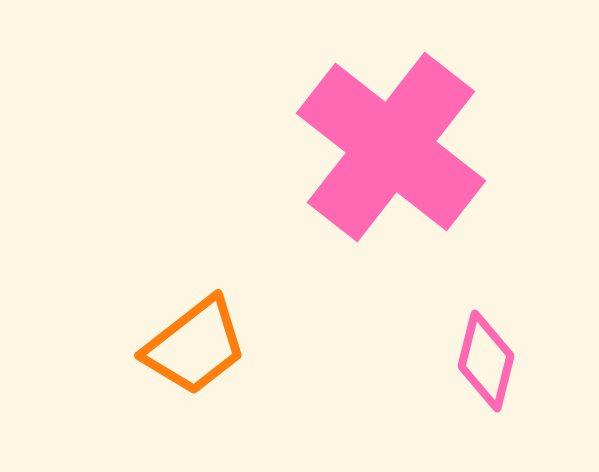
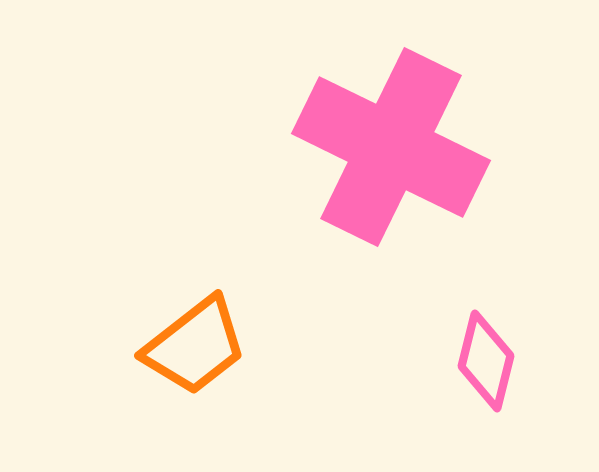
pink cross: rotated 12 degrees counterclockwise
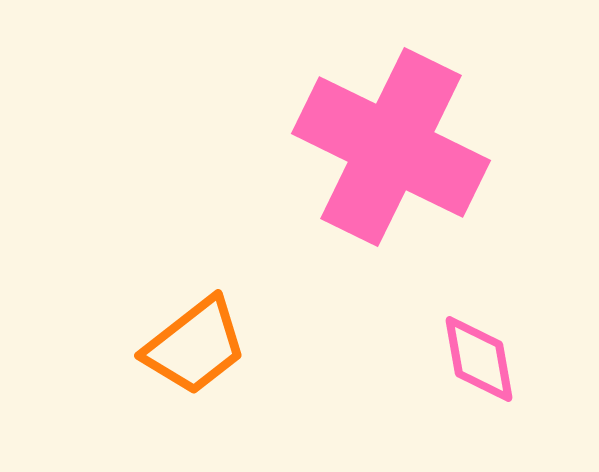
pink diamond: moved 7 px left, 2 px up; rotated 24 degrees counterclockwise
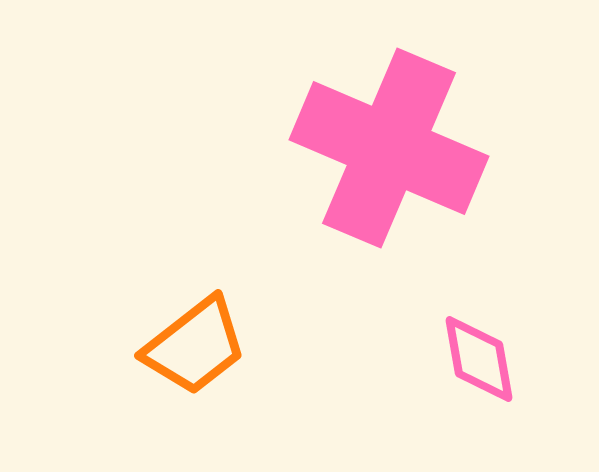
pink cross: moved 2 px left, 1 px down; rotated 3 degrees counterclockwise
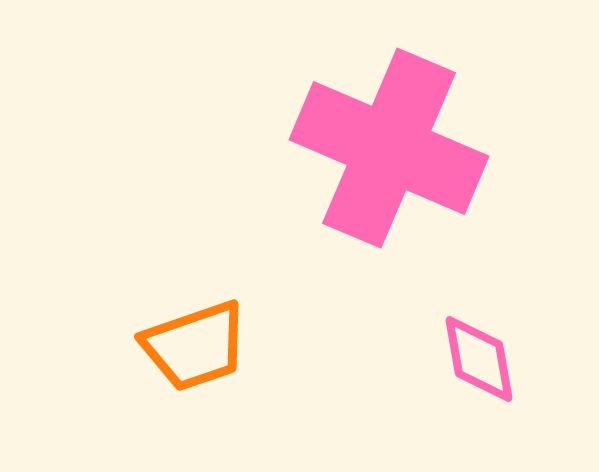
orange trapezoid: rotated 19 degrees clockwise
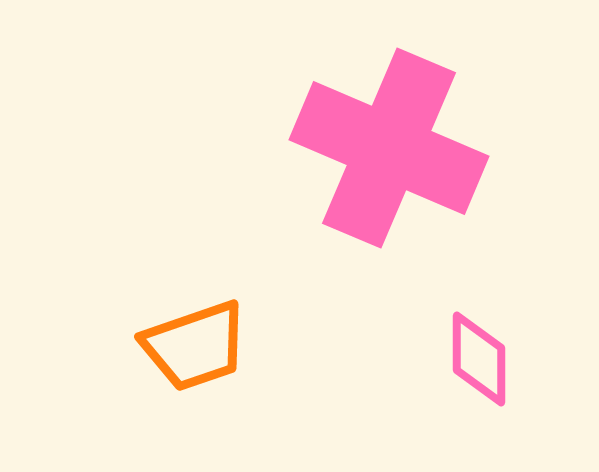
pink diamond: rotated 10 degrees clockwise
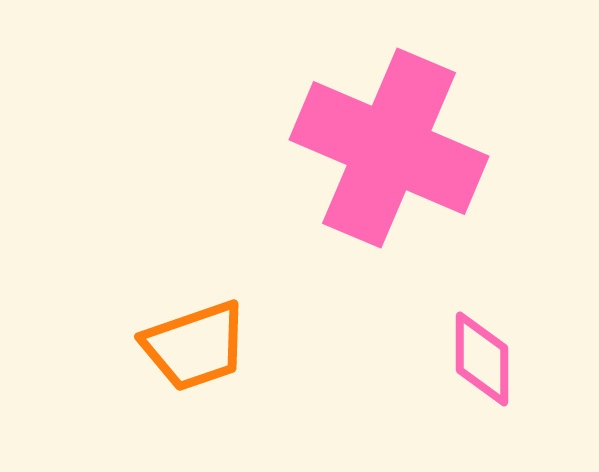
pink diamond: moved 3 px right
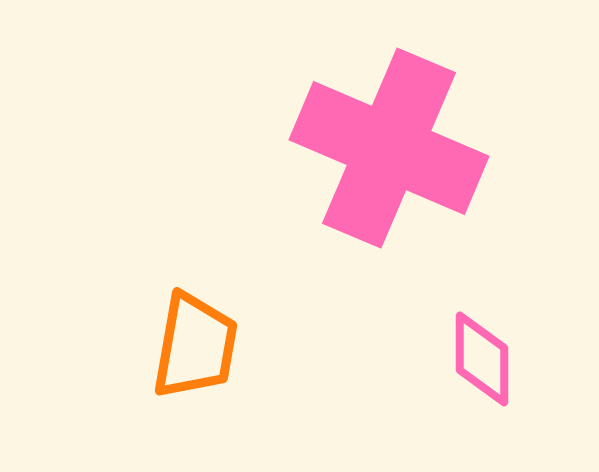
orange trapezoid: rotated 61 degrees counterclockwise
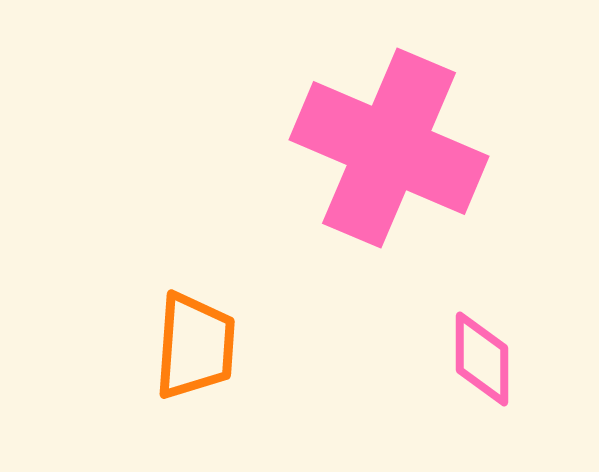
orange trapezoid: rotated 6 degrees counterclockwise
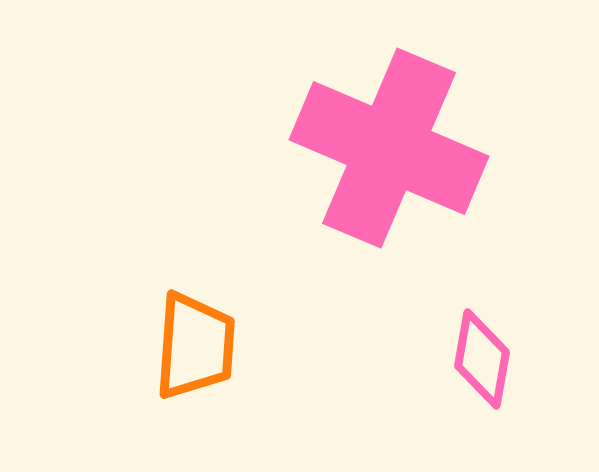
pink diamond: rotated 10 degrees clockwise
